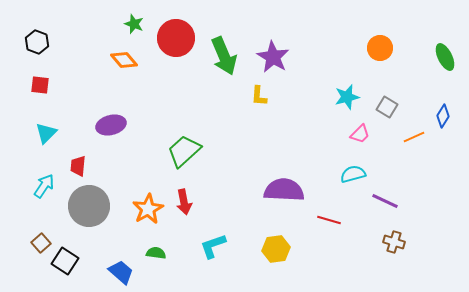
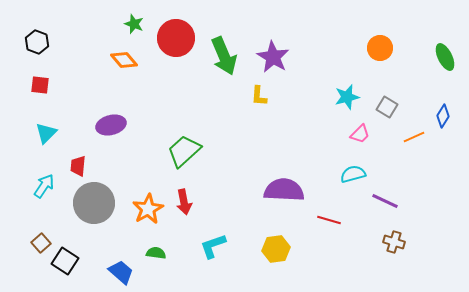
gray circle: moved 5 px right, 3 px up
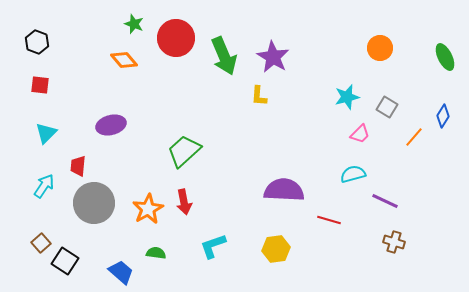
orange line: rotated 25 degrees counterclockwise
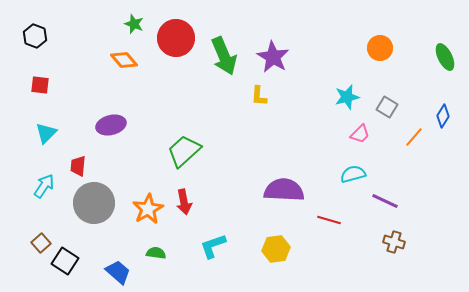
black hexagon: moved 2 px left, 6 px up
blue trapezoid: moved 3 px left
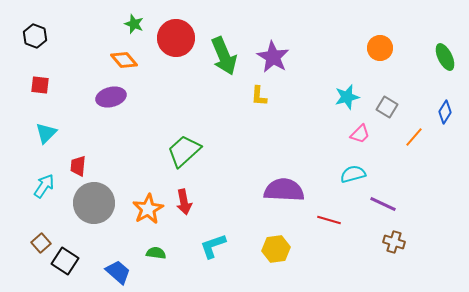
blue diamond: moved 2 px right, 4 px up
purple ellipse: moved 28 px up
purple line: moved 2 px left, 3 px down
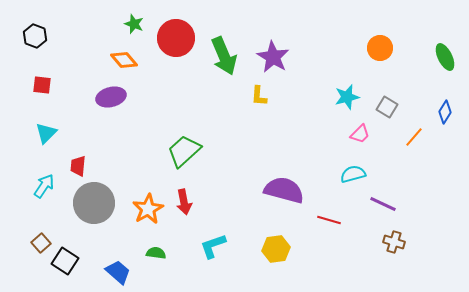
red square: moved 2 px right
purple semicircle: rotated 12 degrees clockwise
